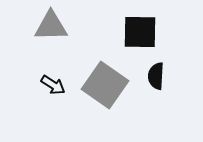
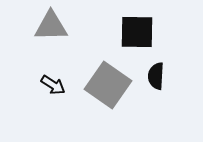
black square: moved 3 px left
gray square: moved 3 px right
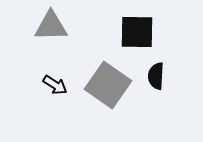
black arrow: moved 2 px right
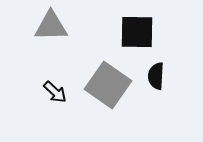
black arrow: moved 7 px down; rotated 10 degrees clockwise
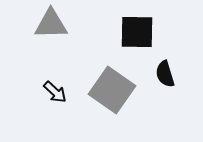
gray triangle: moved 2 px up
black semicircle: moved 9 px right, 2 px up; rotated 20 degrees counterclockwise
gray square: moved 4 px right, 5 px down
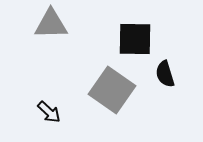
black square: moved 2 px left, 7 px down
black arrow: moved 6 px left, 20 px down
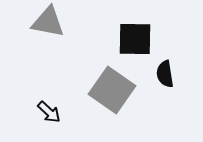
gray triangle: moved 3 px left, 2 px up; rotated 12 degrees clockwise
black semicircle: rotated 8 degrees clockwise
